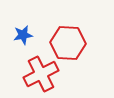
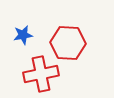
red cross: rotated 16 degrees clockwise
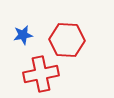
red hexagon: moved 1 px left, 3 px up
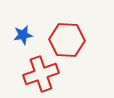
red cross: rotated 8 degrees counterclockwise
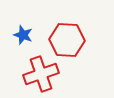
blue star: rotated 30 degrees clockwise
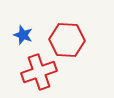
red cross: moved 2 px left, 2 px up
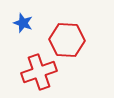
blue star: moved 12 px up
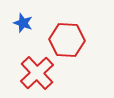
red cross: moved 2 px left, 1 px down; rotated 24 degrees counterclockwise
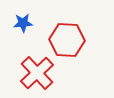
blue star: rotated 24 degrees counterclockwise
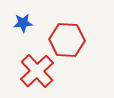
red cross: moved 2 px up
